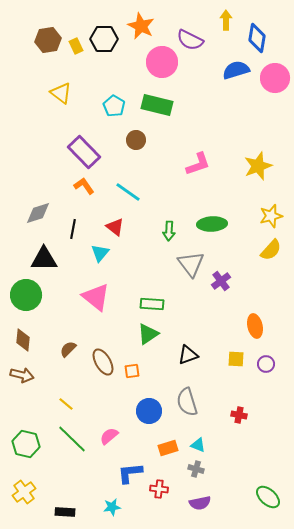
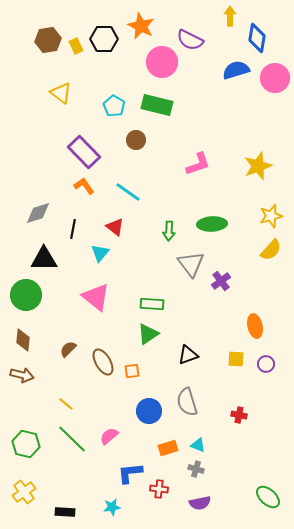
yellow arrow at (226, 20): moved 4 px right, 4 px up
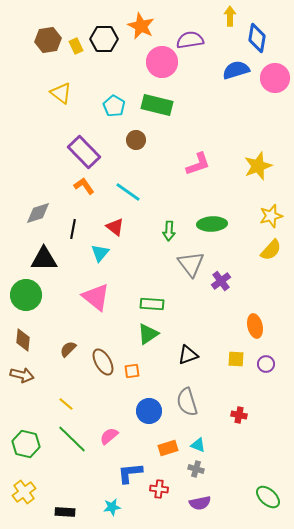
purple semicircle at (190, 40): rotated 144 degrees clockwise
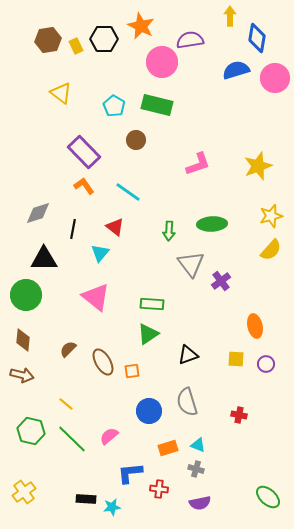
green hexagon at (26, 444): moved 5 px right, 13 px up
black rectangle at (65, 512): moved 21 px right, 13 px up
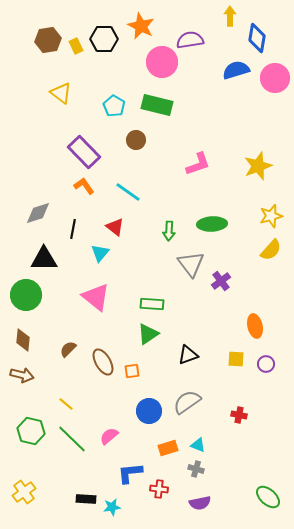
gray semicircle at (187, 402): rotated 72 degrees clockwise
